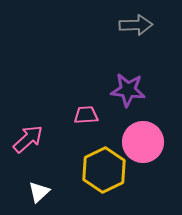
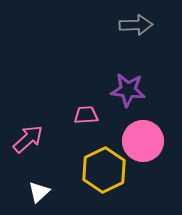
pink circle: moved 1 px up
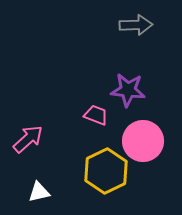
pink trapezoid: moved 10 px right; rotated 25 degrees clockwise
yellow hexagon: moved 2 px right, 1 px down
white triangle: rotated 30 degrees clockwise
